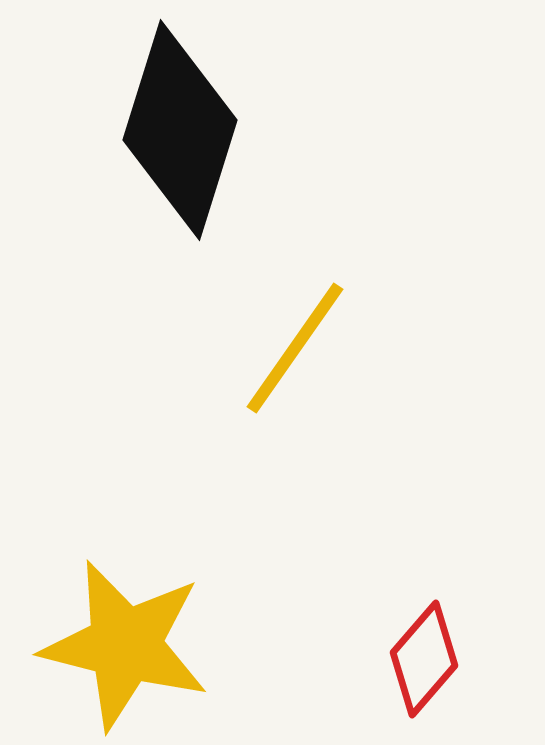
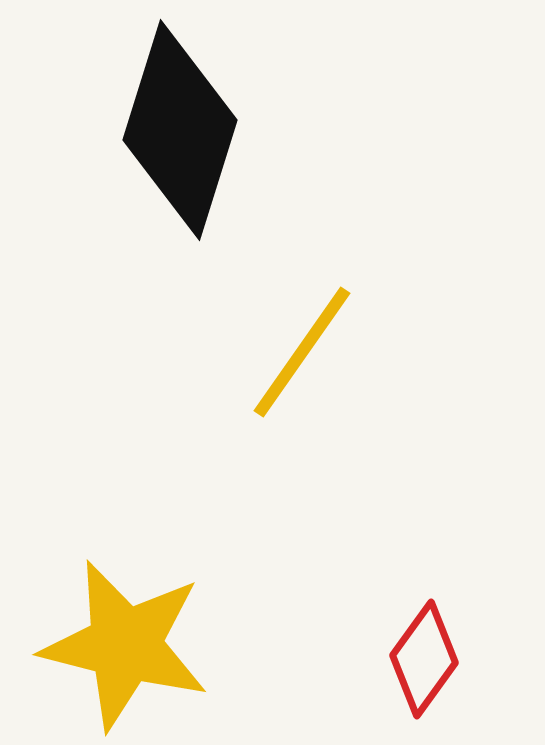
yellow line: moved 7 px right, 4 px down
red diamond: rotated 5 degrees counterclockwise
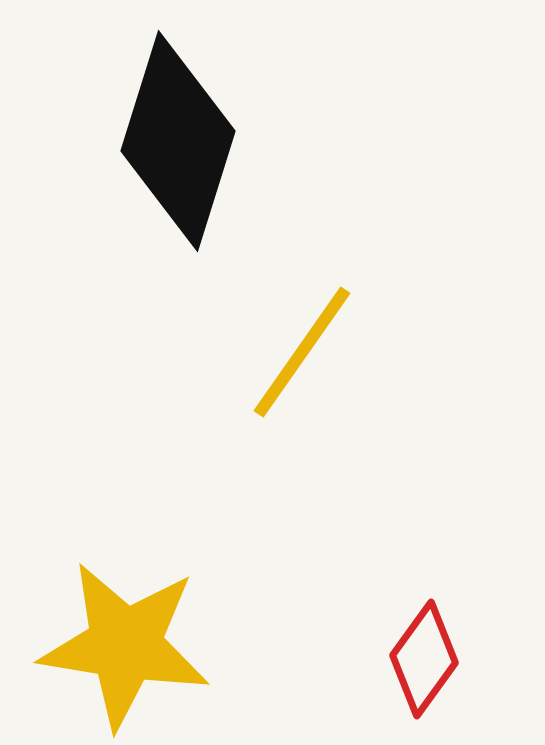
black diamond: moved 2 px left, 11 px down
yellow star: rotated 5 degrees counterclockwise
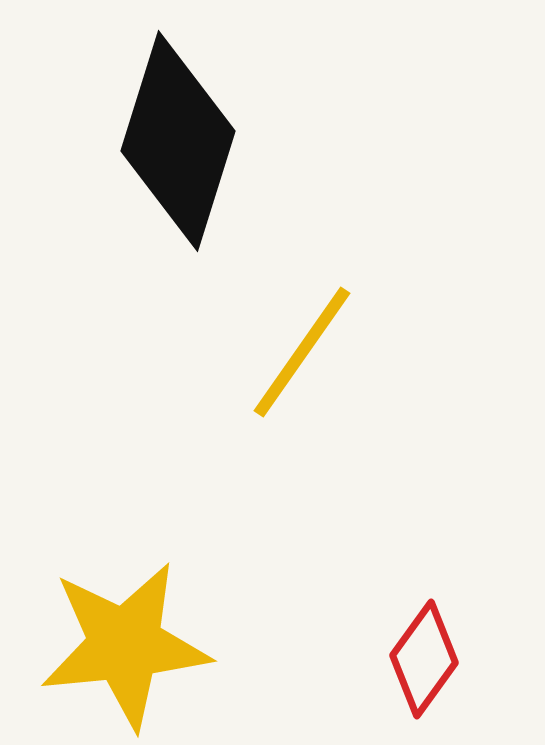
yellow star: rotated 15 degrees counterclockwise
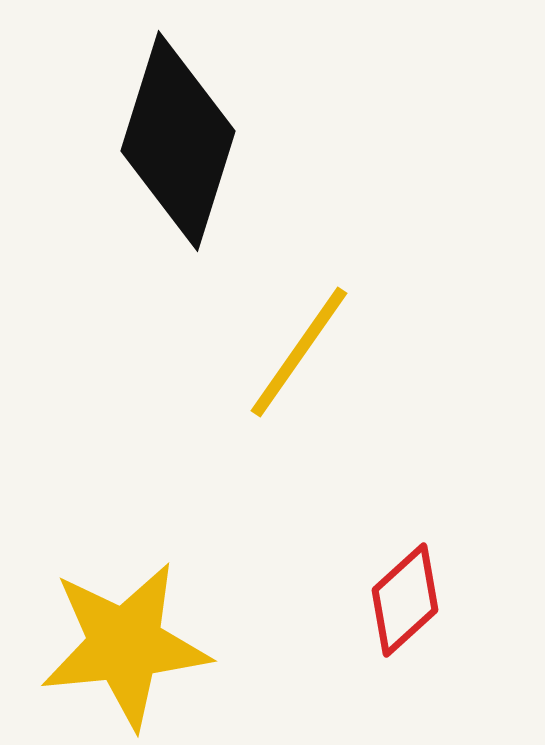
yellow line: moved 3 px left
red diamond: moved 19 px left, 59 px up; rotated 12 degrees clockwise
